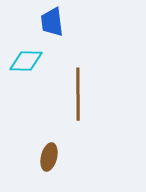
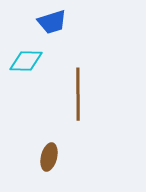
blue trapezoid: rotated 100 degrees counterclockwise
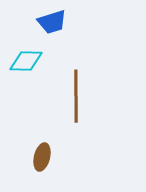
brown line: moved 2 px left, 2 px down
brown ellipse: moved 7 px left
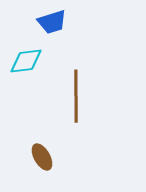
cyan diamond: rotated 8 degrees counterclockwise
brown ellipse: rotated 44 degrees counterclockwise
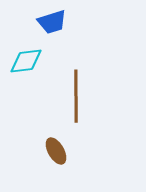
brown ellipse: moved 14 px right, 6 px up
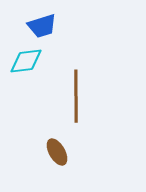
blue trapezoid: moved 10 px left, 4 px down
brown ellipse: moved 1 px right, 1 px down
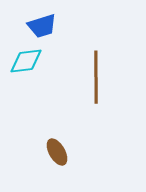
brown line: moved 20 px right, 19 px up
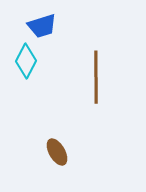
cyan diamond: rotated 56 degrees counterclockwise
